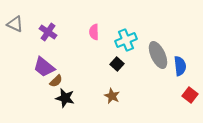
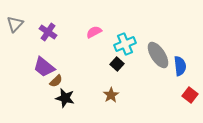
gray triangle: rotated 48 degrees clockwise
pink semicircle: rotated 63 degrees clockwise
cyan cross: moved 1 px left, 4 px down
gray ellipse: rotated 8 degrees counterclockwise
brown star: moved 1 px left, 1 px up; rotated 14 degrees clockwise
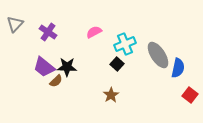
blue semicircle: moved 2 px left, 2 px down; rotated 18 degrees clockwise
black star: moved 2 px right, 31 px up; rotated 12 degrees counterclockwise
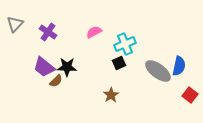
gray ellipse: moved 16 px down; rotated 20 degrees counterclockwise
black square: moved 2 px right, 1 px up; rotated 24 degrees clockwise
blue semicircle: moved 1 px right, 2 px up
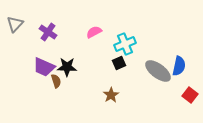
purple trapezoid: rotated 15 degrees counterclockwise
brown semicircle: rotated 64 degrees counterclockwise
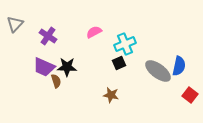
purple cross: moved 4 px down
brown star: rotated 28 degrees counterclockwise
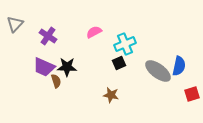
red square: moved 2 px right, 1 px up; rotated 35 degrees clockwise
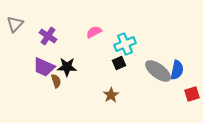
blue semicircle: moved 2 px left, 4 px down
brown star: rotated 28 degrees clockwise
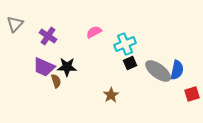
black square: moved 11 px right
